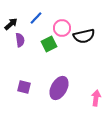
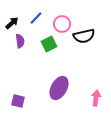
black arrow: moved 1 px right, 1 px up
pink circle: moved 4 px up
purple semicircle: moved 1 px down
purple square: moved 6 px left, 14 px down
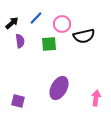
green square: rotated 21 degrees clockwise
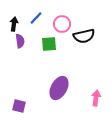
black arrow: moved 2 px right, 1 px down; rotated 40 degrees counterclockwise
purple square: moved 1 px right, 5 px down
